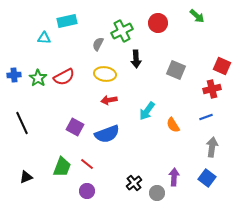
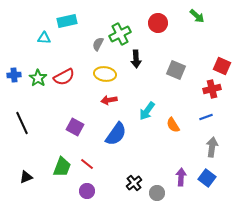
green cross: moved 2 px left, 3 px down
blue semicircle: moved 9 px right; rotated 35 degrees counterclockwise
purple arrow: moved 7 px right
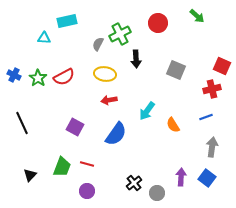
blue cross: rotated 32 degrees clockwise
red line: rotated 24 degrees counterclockwise
black triangle: moved 4 px right, 2 px up; rotated 24 degrees counterclockwise
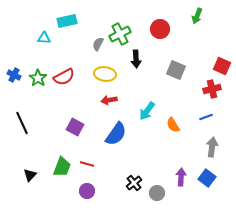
green arrow: rotated 70 degrees clockwise
red circle: moved 2 px right, 6 px down
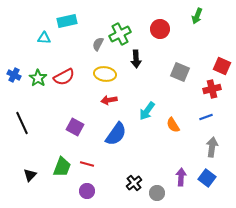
gray square: moved 4 px right, 2 px down
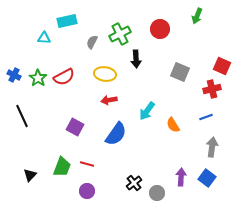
gray semicircle: moved 6 px left, 2 px up
black line: moved 7 px up
